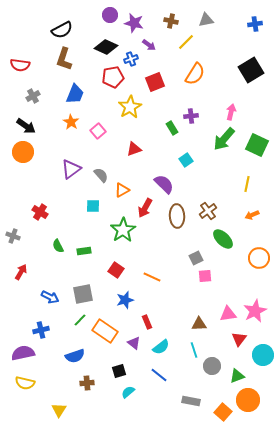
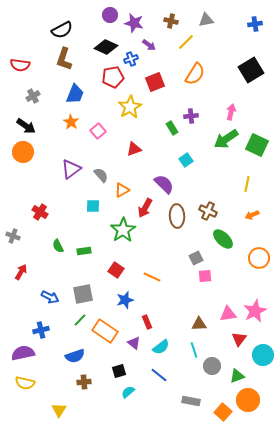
green arrow at (224, 139): moved 2 px right; rotated 15 degrees clockwise
brown cross at (208, 211): rotated 30 degrees counterclockwise
brown cross at (87, 383): moved 3 px left, 1 px up
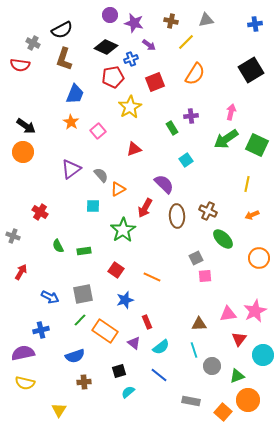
gray cross at (33, 96): moved 53 px up; rotated 32 degrees counterclockwise
orange triangle at (122, 190): moved 4 px left, 1 px up
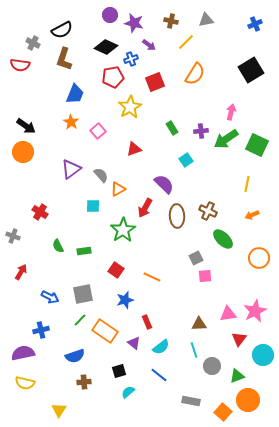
blue cross at (255, 24): rotated 16 degrees counterclockwise
purple cross at (191, 116): moved 10 px right, 15 px down
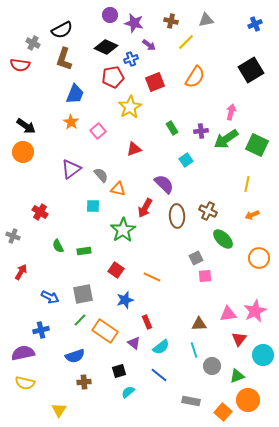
orange semicircle at (195, 74): moved 3 px down
orange triangle at (118, 189): rotated 42 degrees clockwise
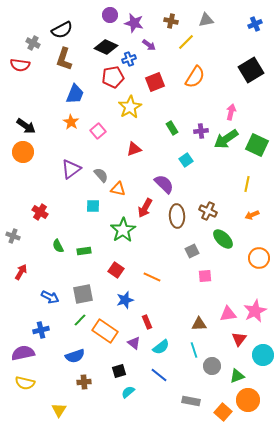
blue cross at (131, 59): moved 2 px left
gray square at (196, 258): moved 4 px left, 7 px up
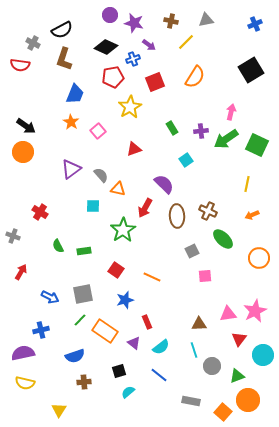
blue cross at (129, 59): moved 4 px right
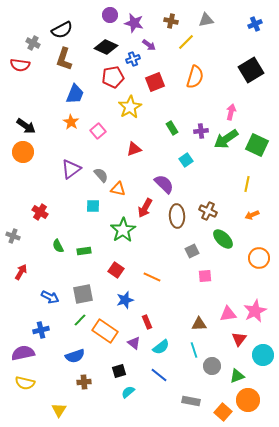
orange semicircle at (195, 77): rotated 15 degrees counterclockwise
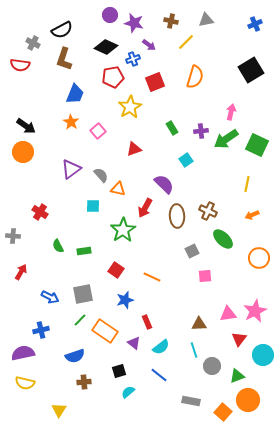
gray cross at (13, 236): rotated 16 degrees counterclockwise
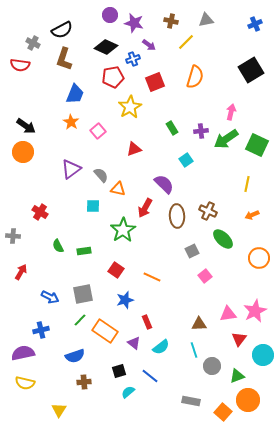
pink square at (205, 276): rotated 32 degrees counterclockwise
blue line at (159, 375): moved 9 px left, 1 px down
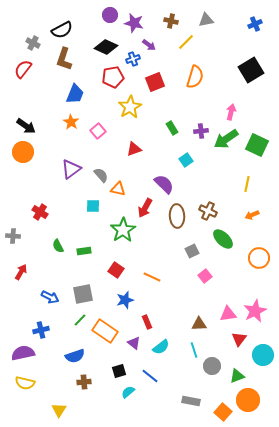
red semicircle at (20, 65): moved 3 px right, 4 px down; rotated 120 degrees clockwise
